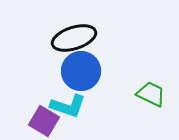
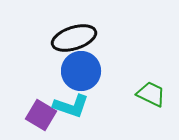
cyan L-shape: moved 3 px right
purple square: moved 3 px left, 6 px up
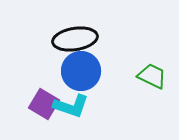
black ellipse: moved 1 px right, 1 px down; rotated 9 degrees clockwise
green trapezoid: moved 1 px right, 18 px up
purple square: moved 3 px right, 11 px up
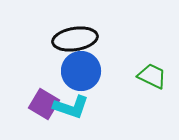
cyan L-shape: moved 1 px down
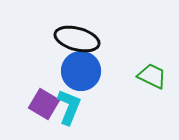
black ellipse: moved 2 px right; rotated 24 degrees clockwise
cyan L-shape: moved 2 px left; rotated 87 degrees counterclockwise
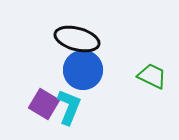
blue circle: moved 2 px right, 1 px up
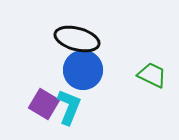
green trapezoid: moved 1 px up
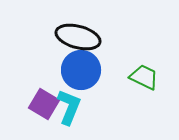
black ellipse: moved 1 px right, 2 px up
blue circle: moved 2 px left
green trapezoid: moved 8 px left, 2 px down
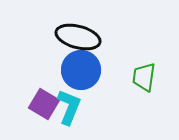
green trapezoid: rotated 108 degrees counterclockwise
